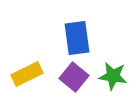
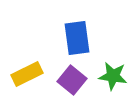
purple square: moved 2 px left, 3 px down
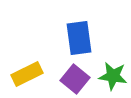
blue rectangle: moved 2 px right
purple square: moved 3 px right, 1 px up
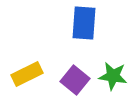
blue rectangle: moved 5 px right, 15 px up; rotated 12 degrees clockwise
purple square: moved 1 px down
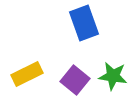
blue rectangle: rotated 24 degrees counterclockwise
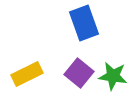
purple square: moved 4 px right, 7 px up
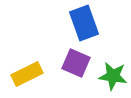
purple square: moved 3 px left, 10 px up; rotated 16 degrees counterclockwise
